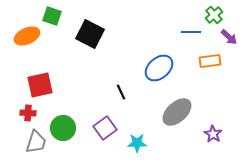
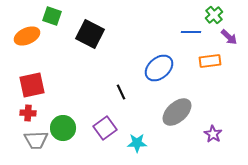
red square: moved 8 px left
gray trapezoid: moved 2 px up; rotated 70 degrees clockwise
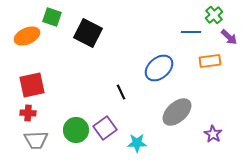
green square: moved 1 px down
black square: moved 2 px left, 1 px up
green circle: moved 13 px right, 2 px down
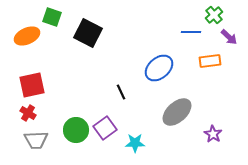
red cross: rotated 28 degrees clockwise
cyan star: moved 2 px left
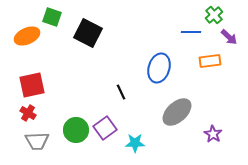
blue ellipse: rotated 32 degrees counterclockwise
gray trapezoid: moved 1 px right, 1 px down
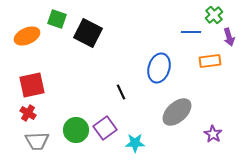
green square: moved 5 px right, 2 px down
purple arrow: rotated 30 degrees clockwise
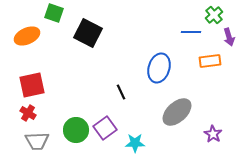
green square: moved 3 px left, 6 px up
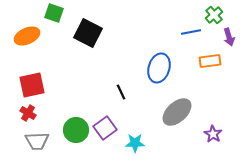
blue line: rotated 12 degrees counterclockwise
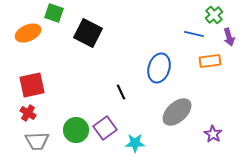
blue line: moved 3 px right, 2 px down; rotated 24 degrees clockwise
orange ellipse: moved 1 px right, 3 px up
